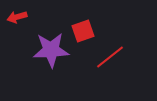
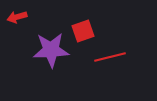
red line: rotated 24 degrees clockwise
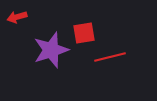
red square: moved 1 px right, 2 px down; rotated 10 degrees clockwise
purple star: rotated 15 degrees counterclockwise
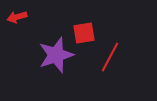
purple star: moved 5 px right, 5 px down
red line: rotated 48 degrees counterclockwise
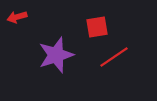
red square: moved 13 px right, 6 px up
red line: moved 4 px right; rotated 28 degrees clockwise
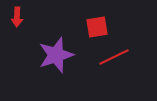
red arrow: rotated 72 degrees counterclockwise
red line: rotated 8 degrees clockwise
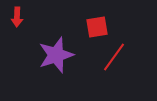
red line: rotated 28 degrees counterclockwise
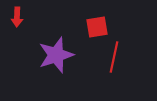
red line: rotated 24 degrees counterclockwise
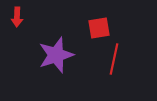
red square: moved 2 px right, 1 px down
red line: moved 2 px down
